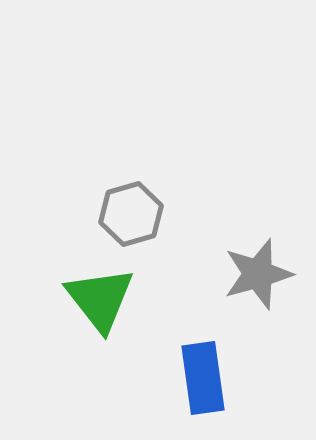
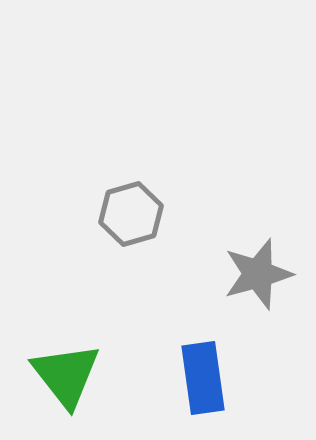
green triangle: moved 34 px left, 76 px down
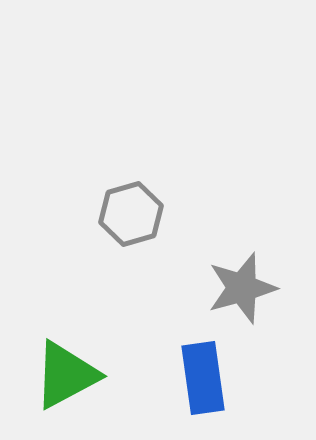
gray star: moved 16 px left, 14 px down
green triangle: rotated 40 degrees clockwise
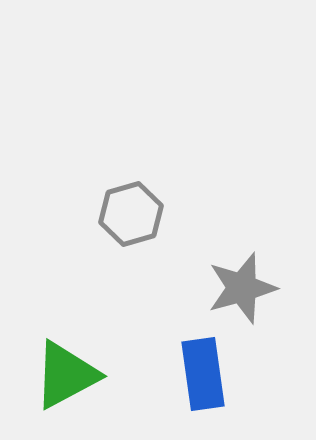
blue rectangle: moved 4 px up
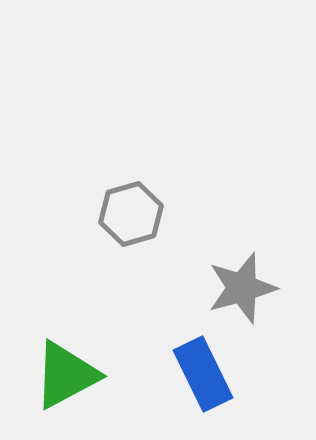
blue rectangle: rotated 18 degrees counterclockwise
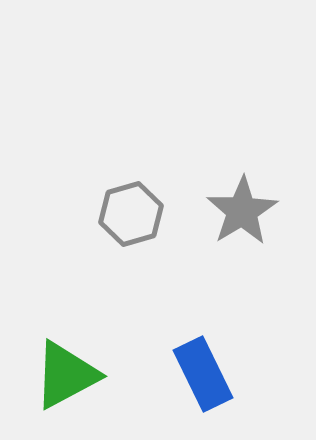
gray star: moved 77 px up; rotated 16 degrees counterclockwise
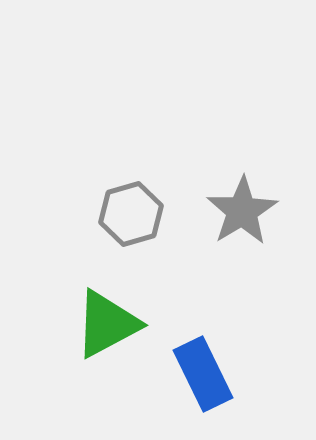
green triangle: moved 41 px right, 51 px up
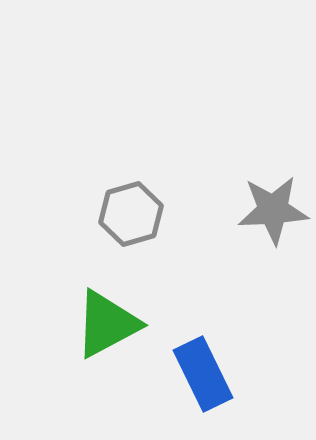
gray star: moved 31 px right, 1 px up; rotated 28 degrees clockwise
